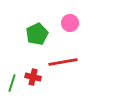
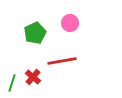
green pentagon: moved 2 px left, 1 px up
red line: moved 1 px left, 1 px up
red cross: rotated 28 degrees clockwise
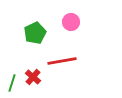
pink circle: moved 1 px right, 1 px up
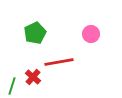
pink circle: moved 20 px right, 12 px down
red line: moved 3 px left, 1 px down
green line: moved 3 px down
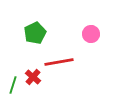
green line: moved 1 px right, 1 px up
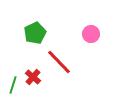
red line: rotated 56 degrees clockwise
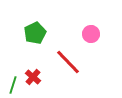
red line: moved 9 px right
